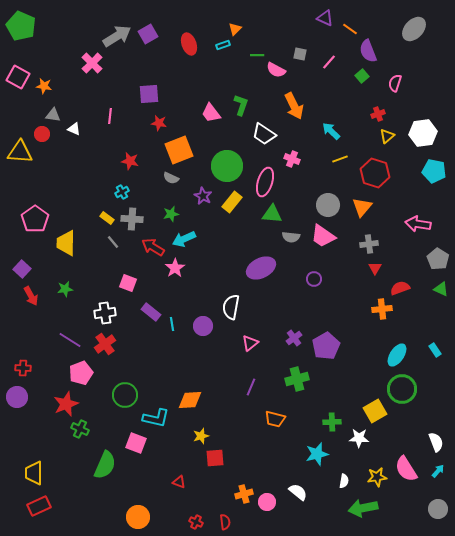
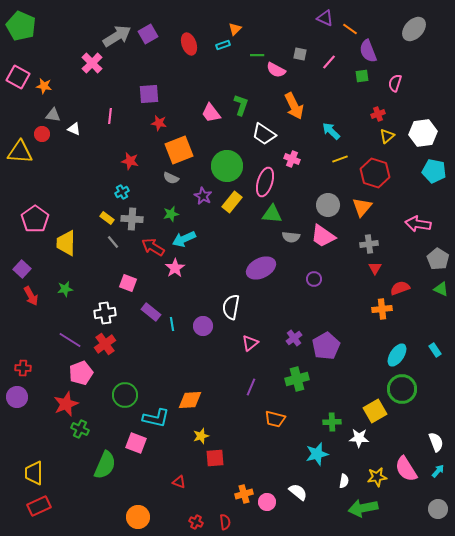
green square at (362, 76): rotated 32 degrees clockwise
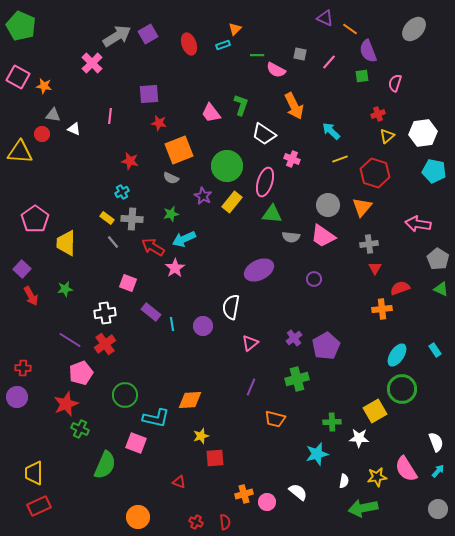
purple ellipse at (261, 268): moved 2 px left, 2 px down
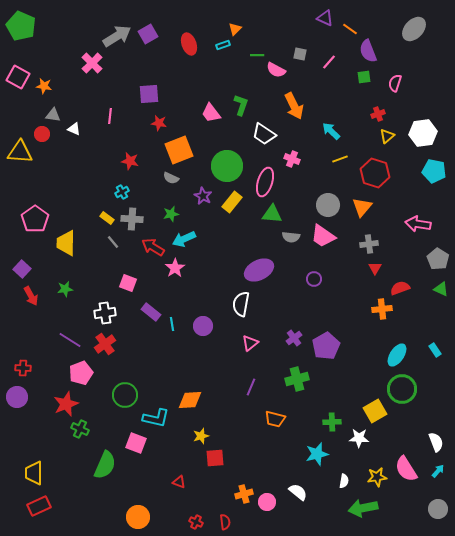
green square at (362, 76): moved 2 px right, 1 px down
white semicircle at (231, 307): moved 10 px right, 3 px up
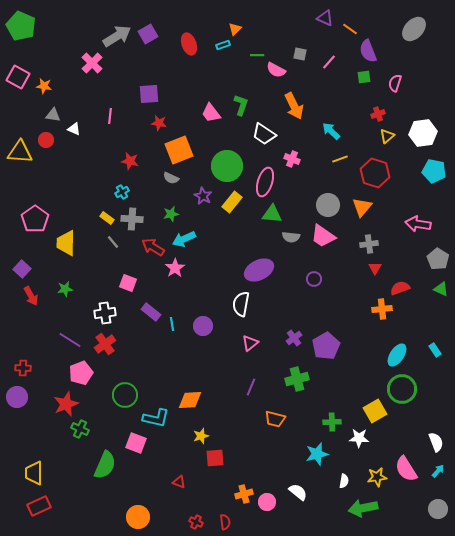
red circle at (42, 134): moved 4 px right, 6 px down
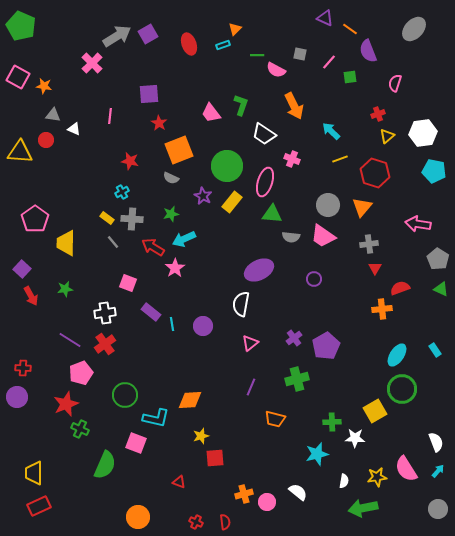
green square at (364, 77): moved 14 px left
red star at (159, 123): rotated 21 degrees clockwise
white star at (359, 438): moved 4 px left
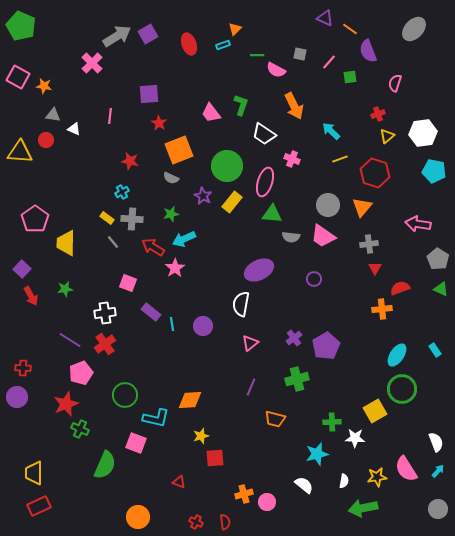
white semicircle at (298, 492): moved 6 px right, 7 px up
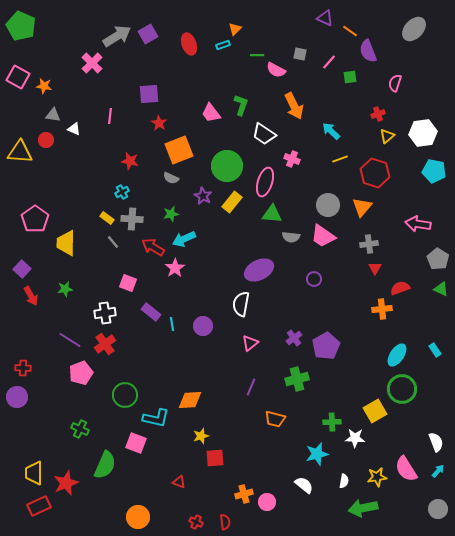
orange line at (350, 29): moved 2 px down
red star at (66, 404): moved 79 px down
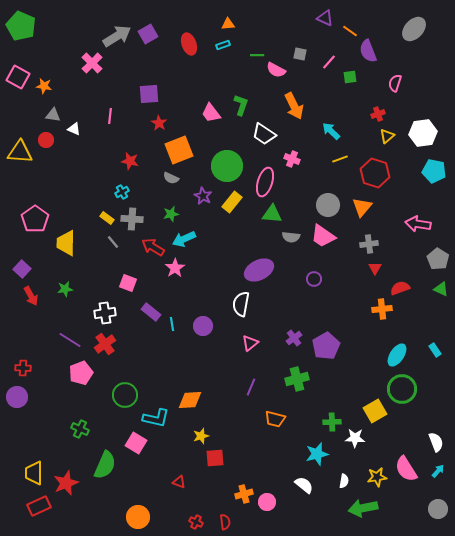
orange triangle at (235, 29): moved 7 px left, 5 px up; rotated 40 degrees clockwise
pink square at (136, 443): rotated 10 degrees clockwise
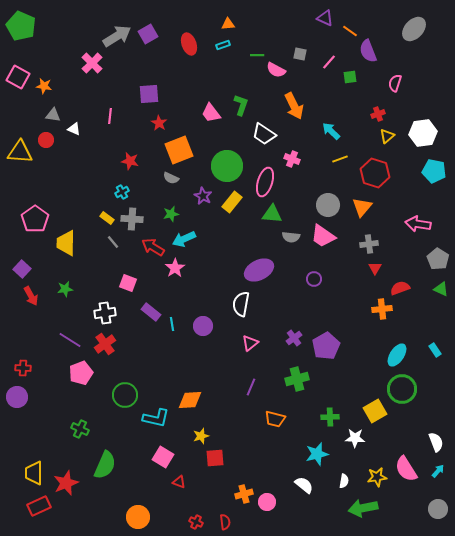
green cross at (332, 422): moved 2 px left, 5 px up
pink square at (136, 443): moved 27 px right, 14 px down
